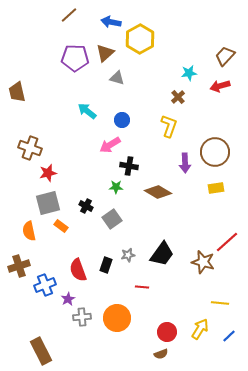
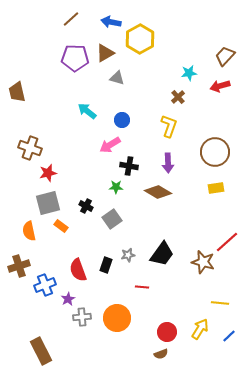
brown line at (69, 15): moved 2 px right, 4 px down
brown triangle at (105, 53): rotated 12 degrees clockwise
purple arrow at (185, 163): moved 17 px left
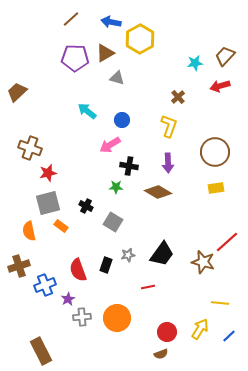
cyan star at (189, 73): moved 6 px right, 10 px up
brown trapezoid at (17, 92): rotated 60 degrees clockwise
gray square at (112, 219): moved 1 px right, 3 px down; rotated 24 degrees counterclockwise
red line at (142, 287): moved 6 px right; rotated 16 degrees counterclockwise
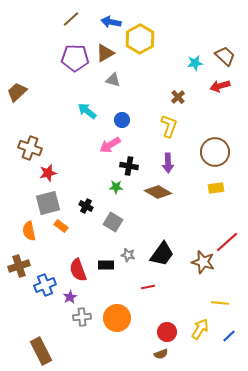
brown trapezoid at (225, 56): rotated 90 degrees clockwise
gray triangle at (117, 78): moved 4 px left, 2 px down
gray star at (128, 255): rotated 24 degrees clockwise
black rectangle at (106, 265): rotated 70 degrees clockwise
purple star at (68, 299): moved 2 px right, 2 px up
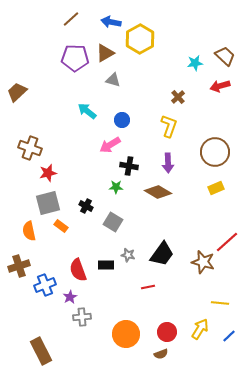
yellow rectangle at (216, 188): rotated 14 degrees counterclockwise
orange circle at (117, 318): moved 9 px right, 16 px down
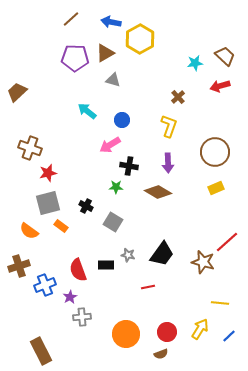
orange semicircle at (29, 231): rotated 42 degrees counterclockwise
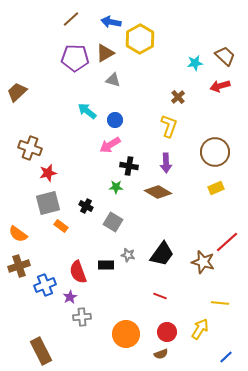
blue circle at (122, 120): moved 7 px left
purple arrow at (168, 163): moved 2 px left
orange semicircle at (29, 231): moved 11 px left, 3 px down
red semicircle at (78, 270): moved 2 px down
red line at (148, 287): moved 12 px right, 9 px down; rotated 32 degrees clockwise
blue line at (229, 336): moved 3 px left, 21 px down
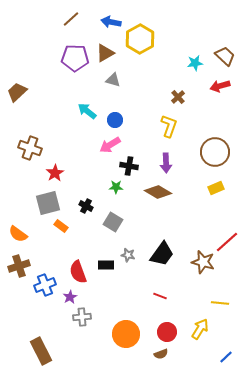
red star at (48, 173): moved 7 px right; rotated 18 degrees counterclockwise
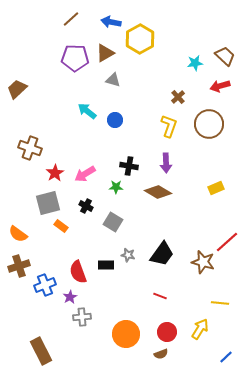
brown trapezoid at (17, 92): moved 3 px up
pink arrow at (110, 145): moved 25 px left, 29 px down
brown circle at (215, 152): moved 6 px left, 28 px up
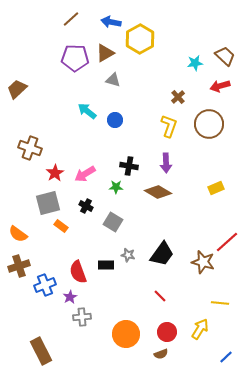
red line at (160, 296): rotated 24 degrees clockwise
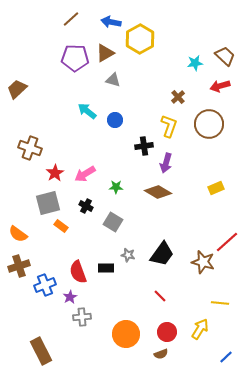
purple arrow at (166, 163): rotated 18 degrees clockwise
black cross at (129, 166): moved 15 px right, 20 px up; rotated 18 degrees counterclockwise
black rectangle at (106, 265): moved 3 px down
